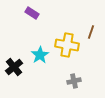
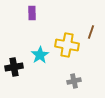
purple rectangle: rotated 56 degrees clockwise
black cross: rotated 30 degrees clockwise
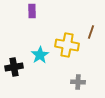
purple rectangle: moved 2 px up
gray cross: moved 4 px right, 1 px down; rotated 16 degrees clockwise
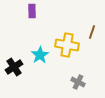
brown line: moved 1 px right
black cross: rotated 24 degrees counterclockwise
gray cross: rotated 24 degrees clockwise
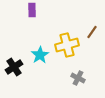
purple rectangle: moved 1 px up
brown line: rotated 16 degrees clockwise
yellow cross: rotated 25 degrees counterclockwise
gray cross: moved 4 px up
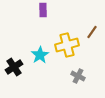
purple rectangle: moved 11 px right
gray cross: moved 2 px up
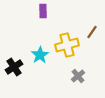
purple rectangle: moved 1 px down
gray cross: rotated 24 degrees clockwise
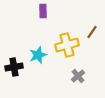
cyan star: moved 2 px left; rotated 12 degrees clockwise
black cross: rotated 24 degrees clockwise
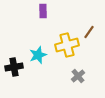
brown line: moved 3 px left
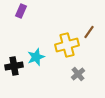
purple rectangle: moved 22 px left; rotated 24 degrees clockwise
cyan star: moved 2 px left, 2 px down
black cross: moved 1 px up
gray cross: moved 2 px up
